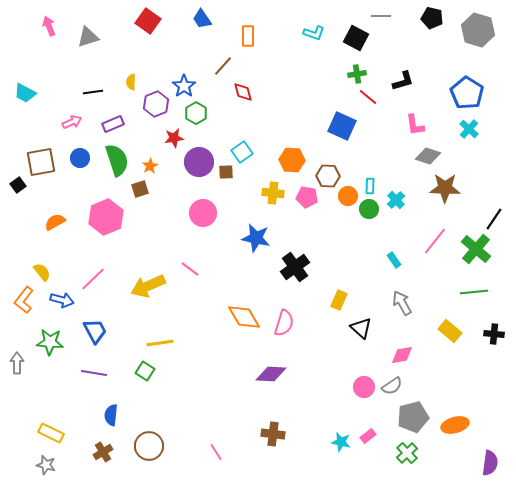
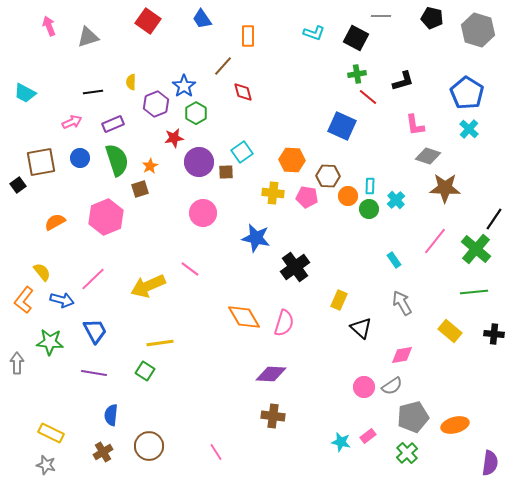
brown cross at (273, 434): moved 18 px up
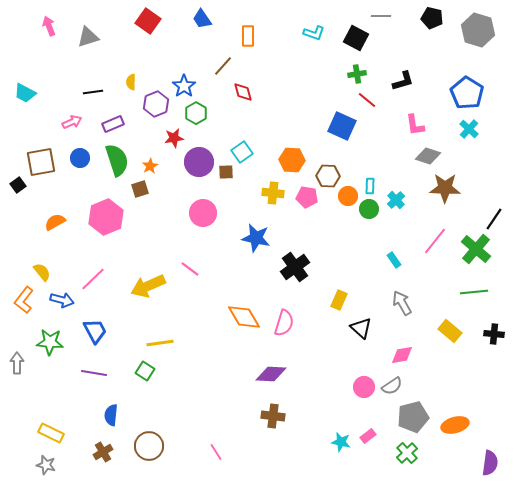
red line at (368, 97): moved 1 px left, 3 px down
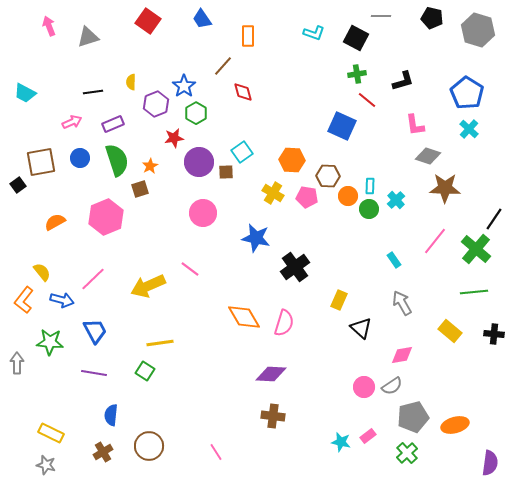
yellow cross at (273, 193): rotated 25 degrees clockwise
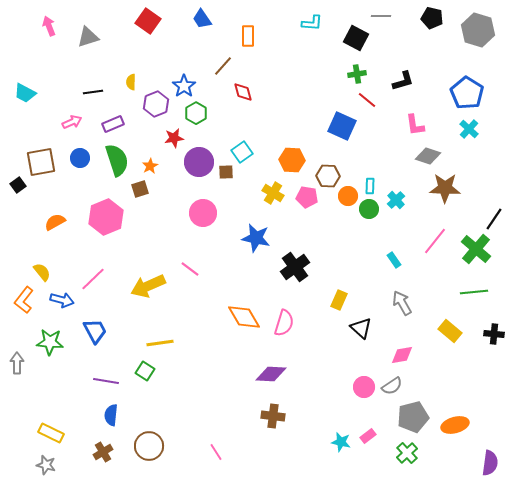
cyan L-shape at (314, 33): moved 2 px left, 10 px up; rotated 15 degrees counterclockwise
purple line at (94, 373): moved 12 px right, 8 px down
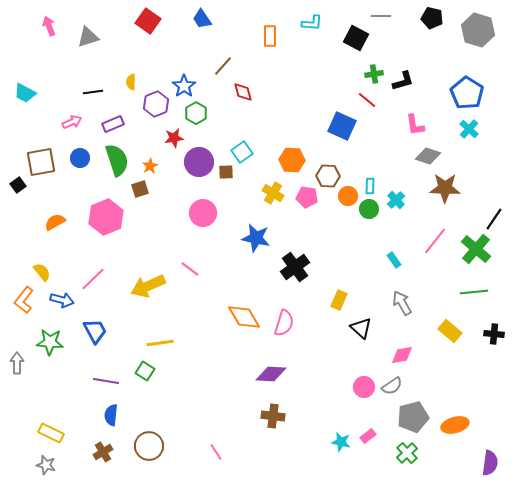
orange rectangle at (248, 36): moved 22 px right
green cross at (357, 74): moved 17 px right
